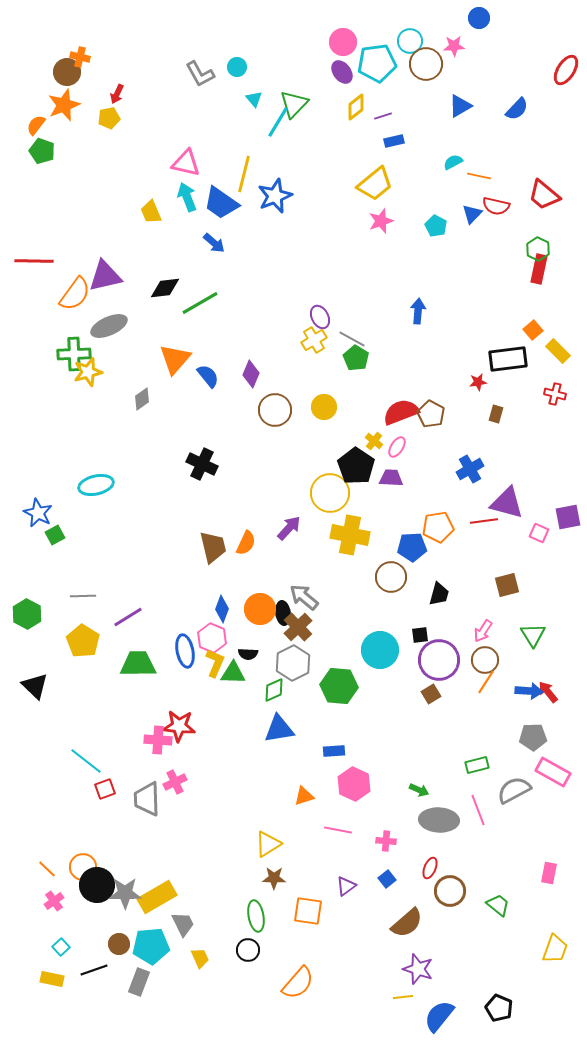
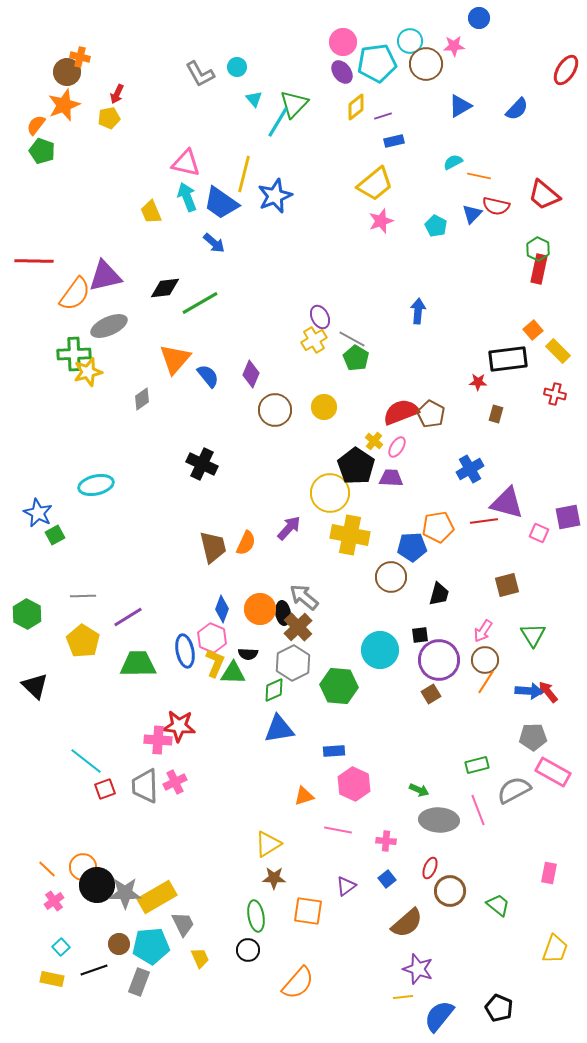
red star at (478, 382): rotated 12 degrees clockwise
gray trapezoid at (147, 799): moved 2 px left, 13 px up
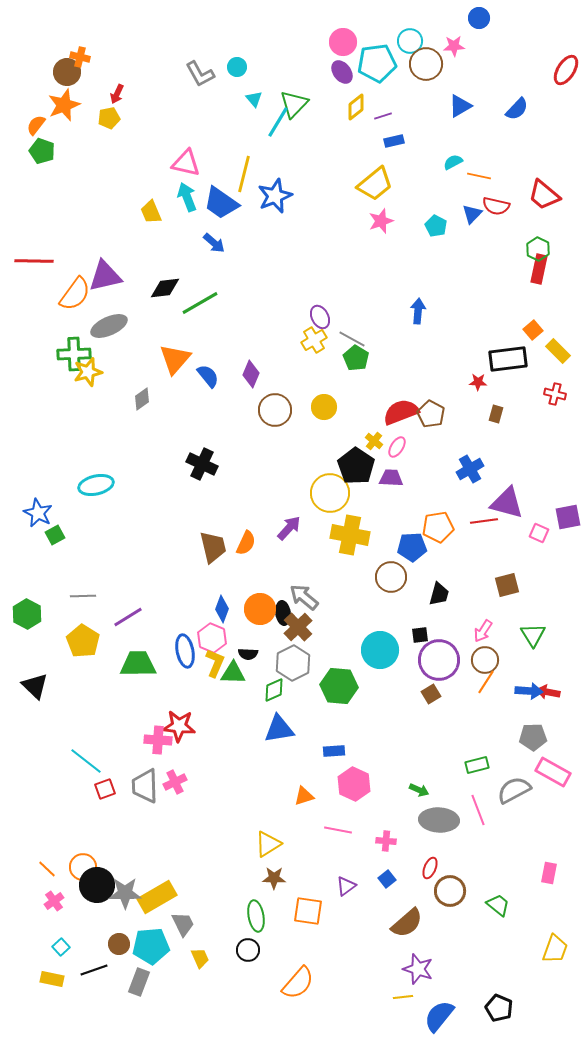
red arrow at (548, 692): rotated 40 degrees counterclockwise
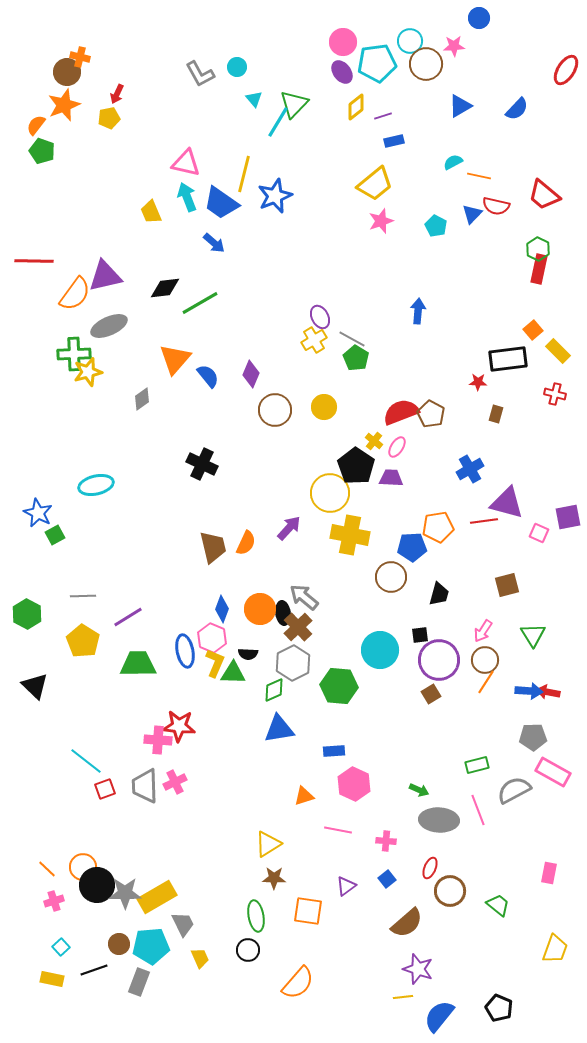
pink cross at (54, 901): rotated 18 degrees clockwise
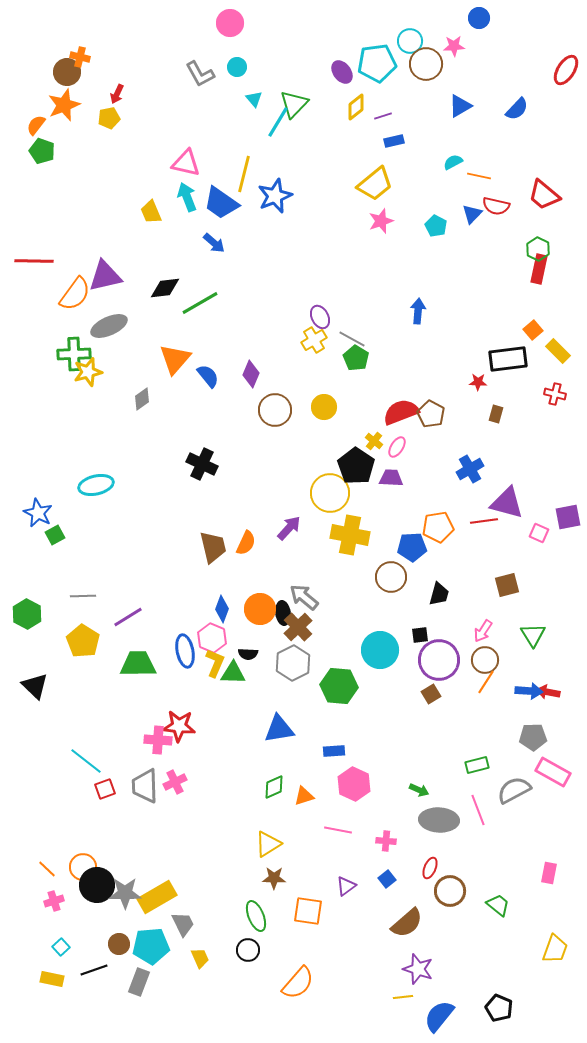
pink circle at (343, 42): moved 113 px left, 19 px up
green diamond at (274, 690): moved 97 px down
green ellipse at (256, 916): rotated 12 degrees counterclockwise
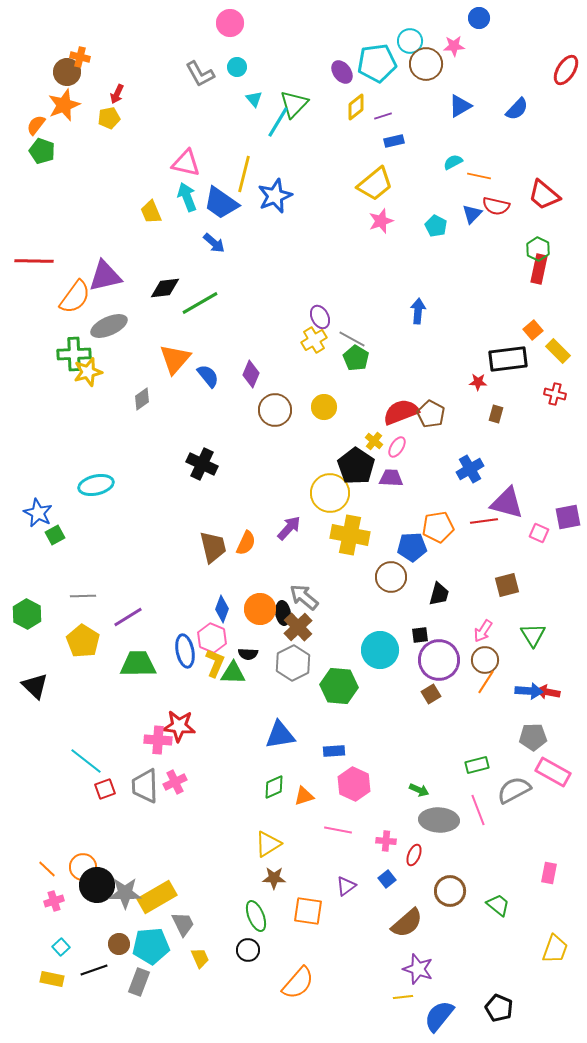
orange semicircle at (75, 294): moved 3 px down
blue triangle at (279, 729): moved 1 px right, 6 px down
red ellipse at (430, 868): moved 16 px left, 13 px up
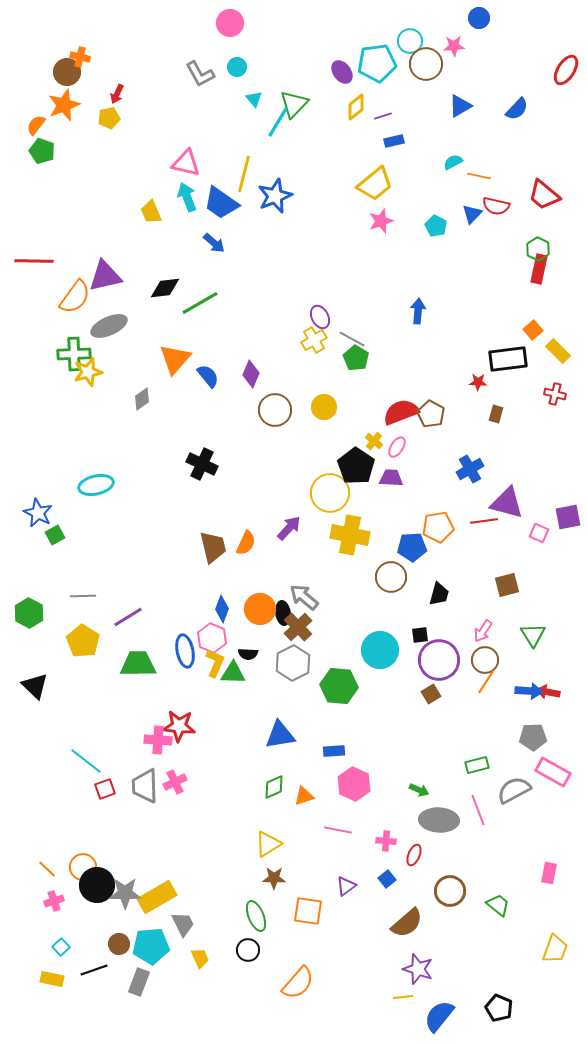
green hexagon at (27, 614): moved 2 px right, 1 px up
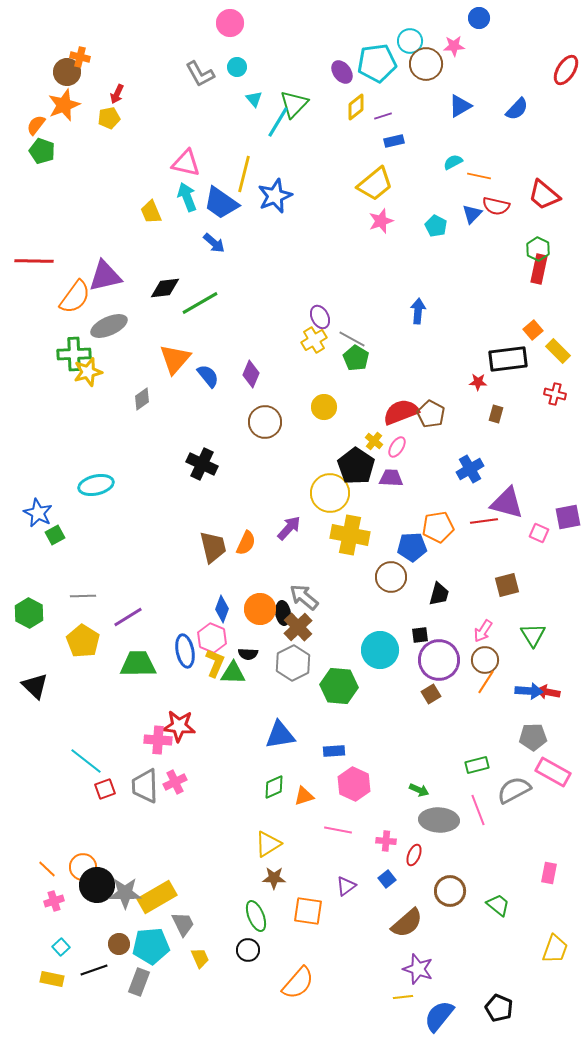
brown circle at (275, 410): moved 10 px left, 12 px down
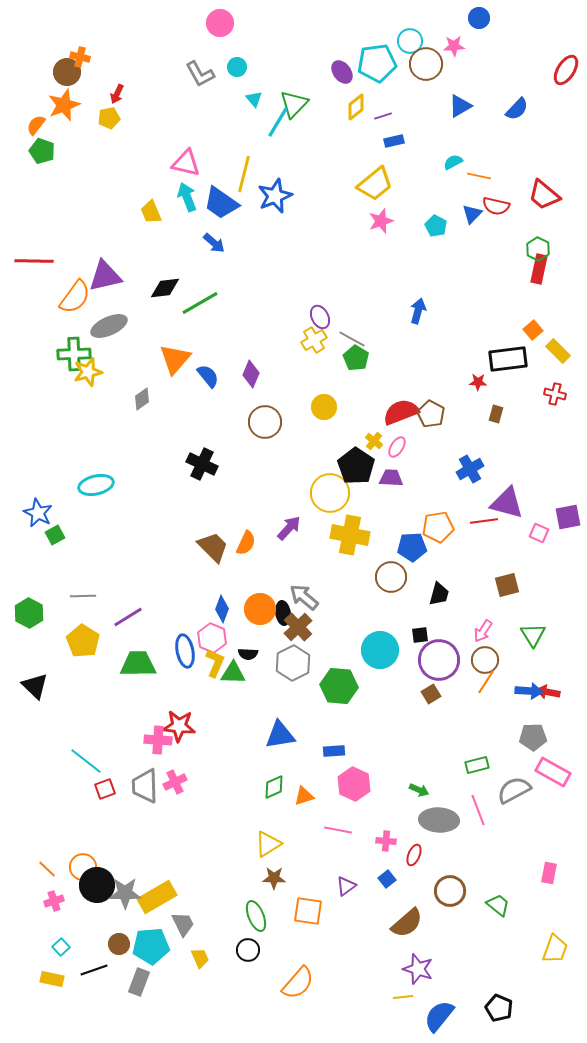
pink circle at (230, 23): moved 10 px left
blue arrow at (418, 311): rotated 10 degrees clockwise
brown trapezoid at (213, 547): rotated 32 degrees counterclockwise
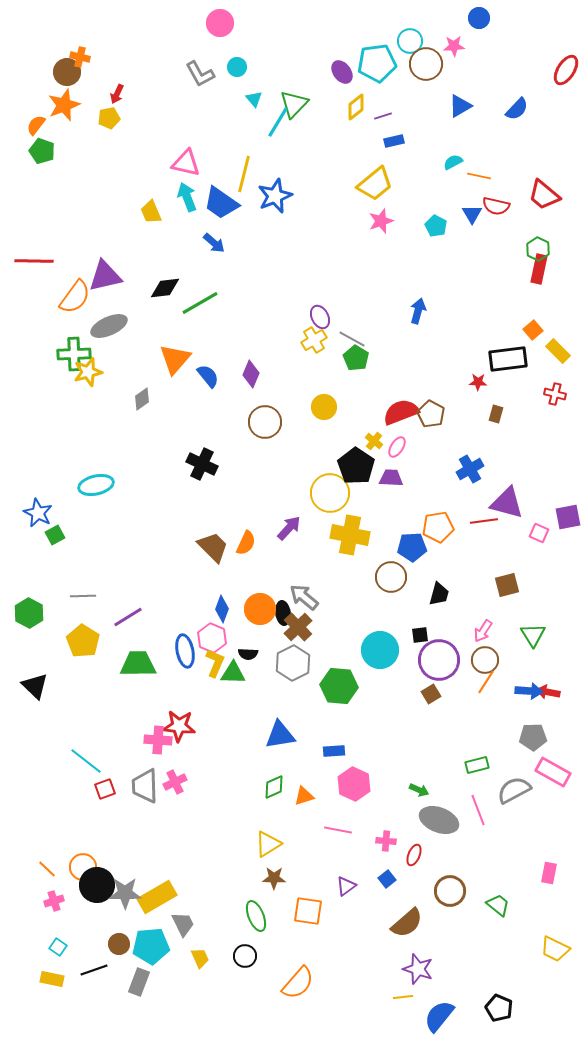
blue triangle at (472, 214): rotated 15 degrees counterclockwise
gray ellipse at (439, 820): rotated 18 degrees clockwise
cyan square at (61, 947): moved 3 px left; rotated 12 degrees counterclockwise
yellow trapezoid at (555, 949): rotated 96 degrees clockwise
black circle at (248, 950): moved 3 px left, 6 px down
